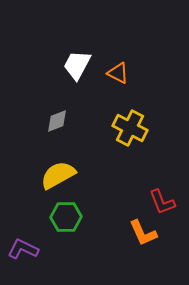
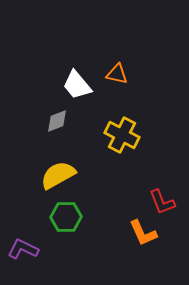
white trapezoid: moved 20 px down; rotated 68 degrees counterclockwise
orange triangle: moved 1 px left, 1 px down; rotated 15 degrees counterclockwise
yellow cross: moved 8 px left, 7 px down
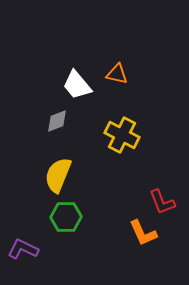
yellow semicircle: rotated 39 degrees counterclockwise
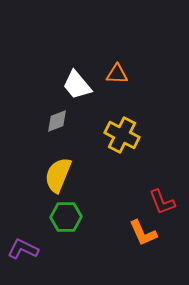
orange triangle: rotated 10 degrees counterclockwise
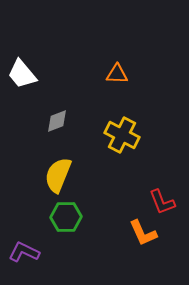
white trapezoid: moved 55 px left, 11 px up
purple L-shape: moved 1 px right, 3 px down
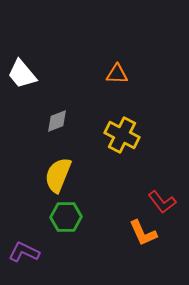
red L-shape: rotated 16 degrees counterclockwise
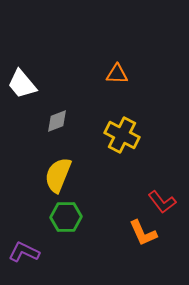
white trapezoid: moved 10 px down
